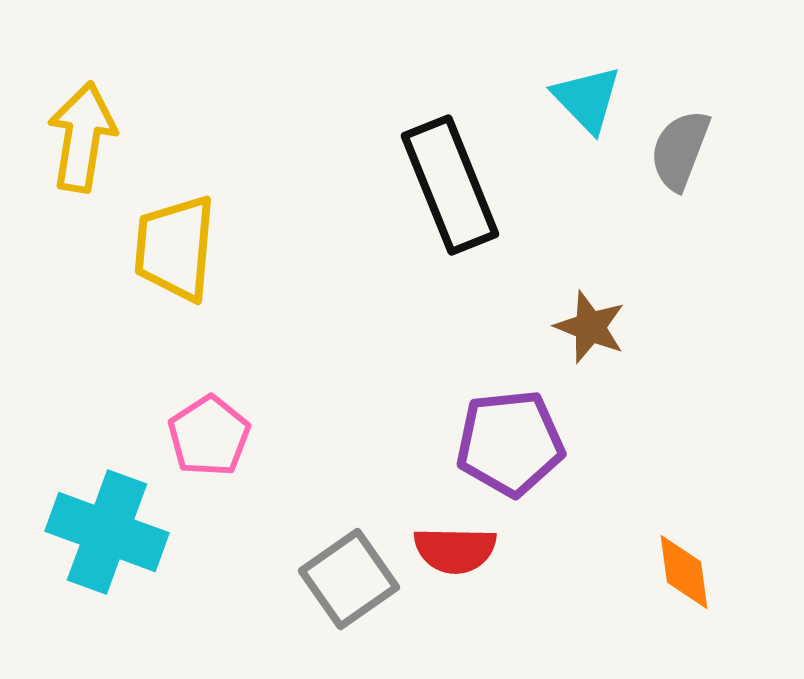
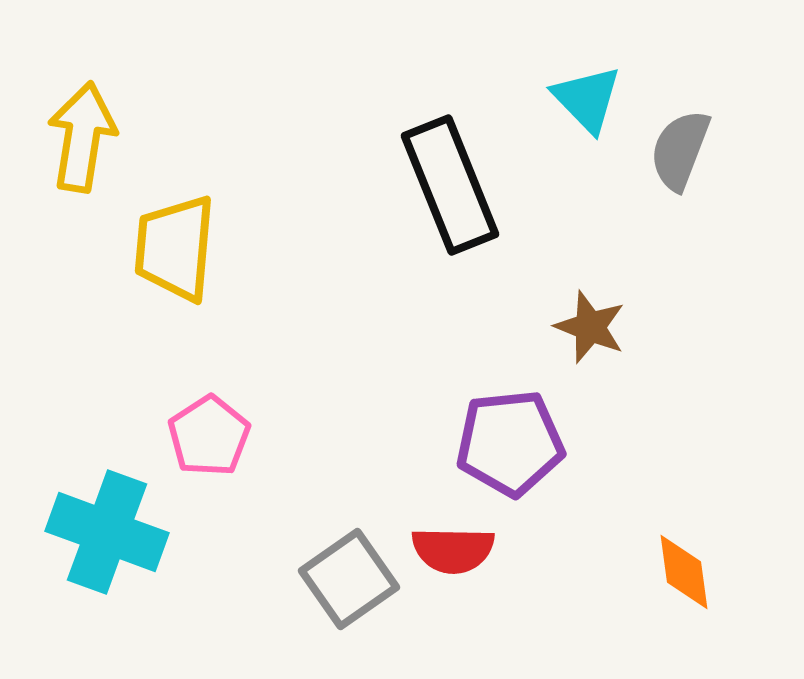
red semicircle: moved 2 px left
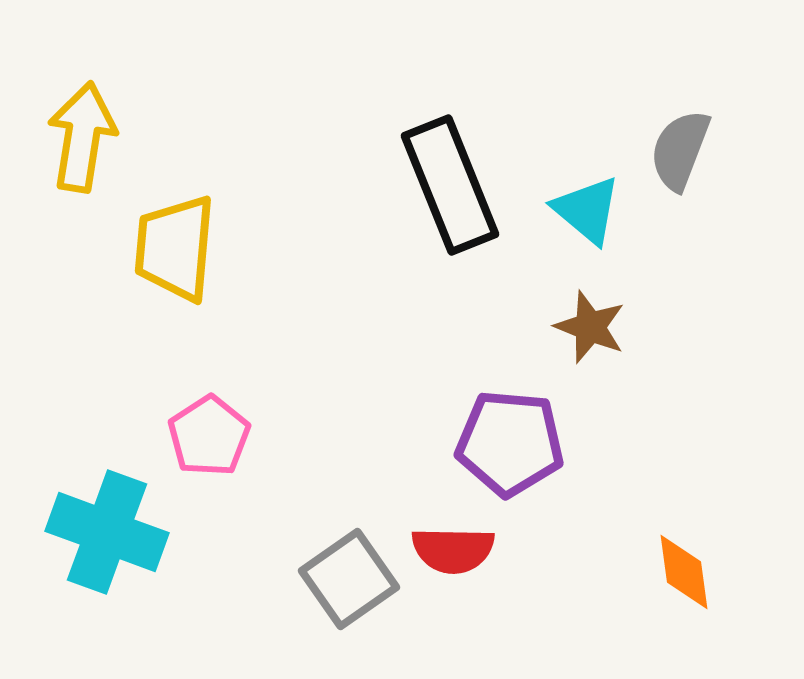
cyan triangle: moved 111 px down; rotated 6 degrees counterclockwise
purple pentagon: rotated 11 degrees clockwise
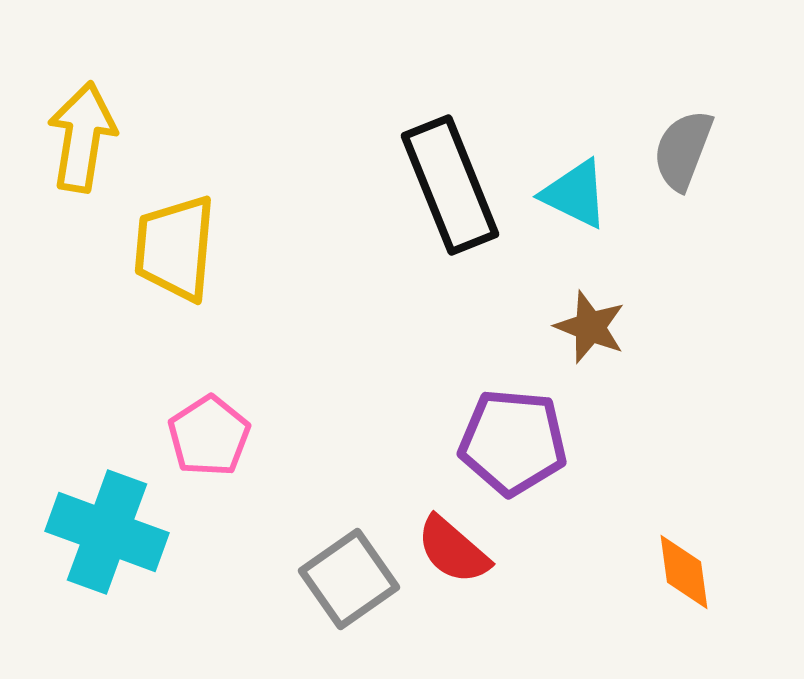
gray semicircle: moved 3 px right
cyan triangle: moved 12 px left, 16 px up; rotated 14 degrees counterclockwise
purple pentagon: moved 3 px right, 1 px up
red semicircle: rotated 40 degrees clockwise
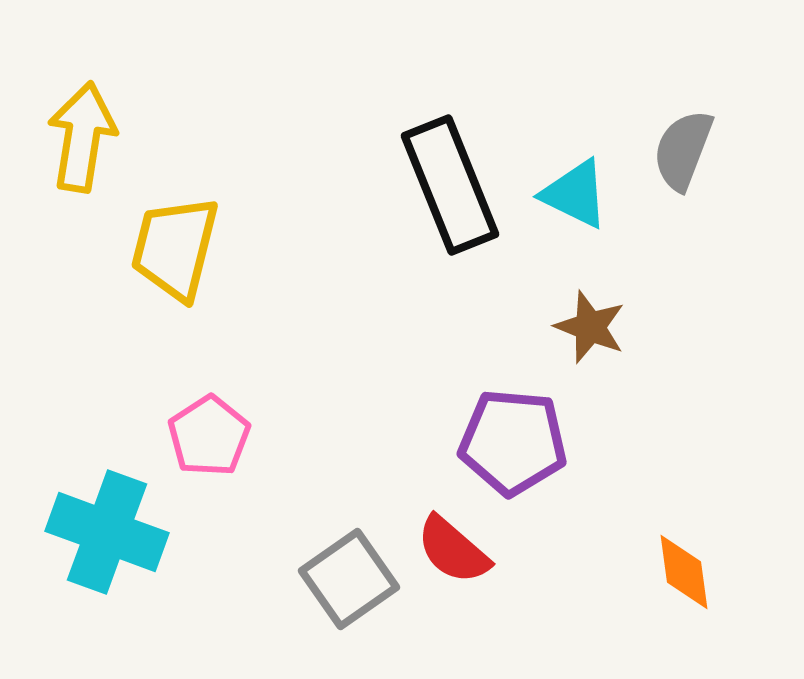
yellow trapezoid: rotated 9 degrees clockwise
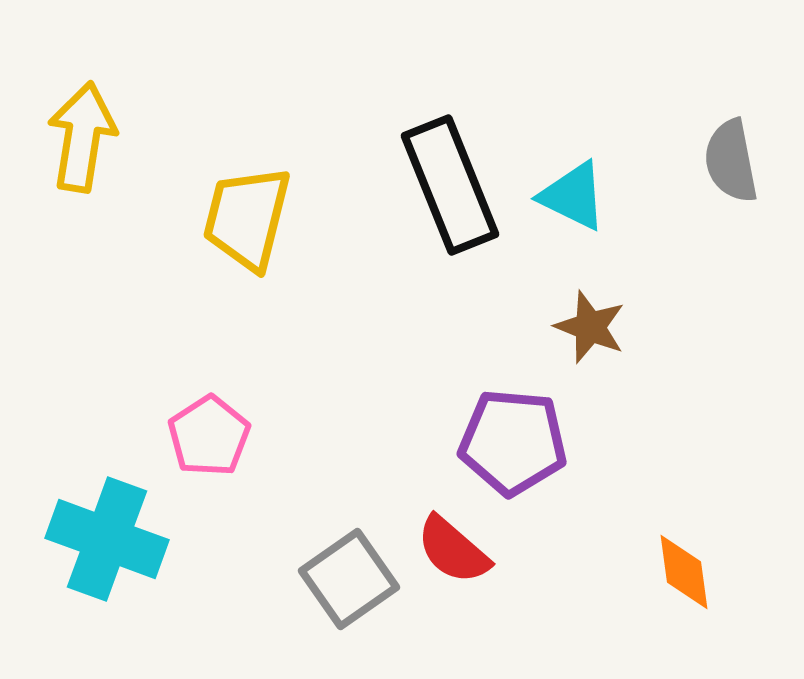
gray semicircle: moved 48 px right, 11 px down; rotated 32 degrees counterclockwise
cyan triangle: moved 2 px left, 2 px down
yellow trapezoid: moved 72 px right, 30 px up
cyan cross: moved 7 px down
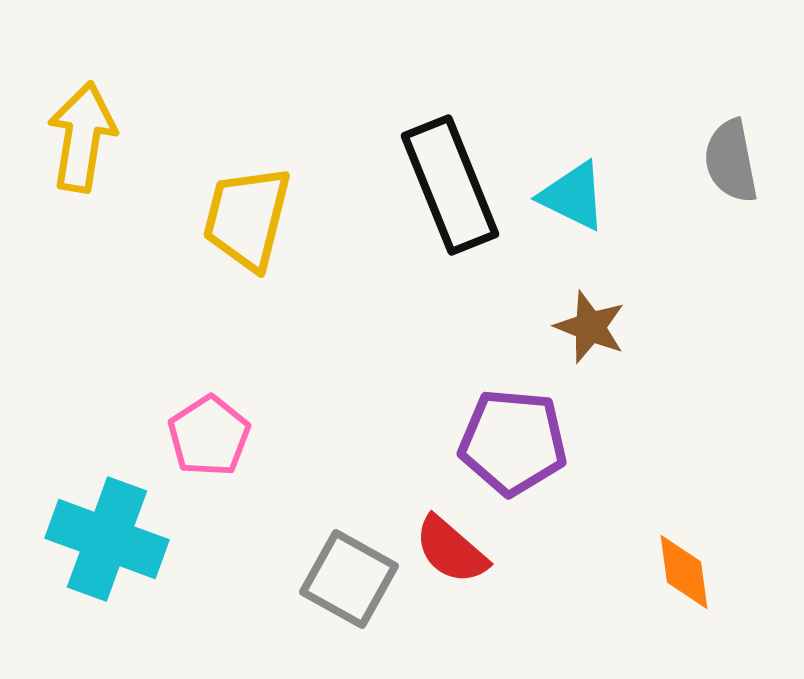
red semicircle: moved 2 px left
gray square: rotated 26 degrees counterclockwise
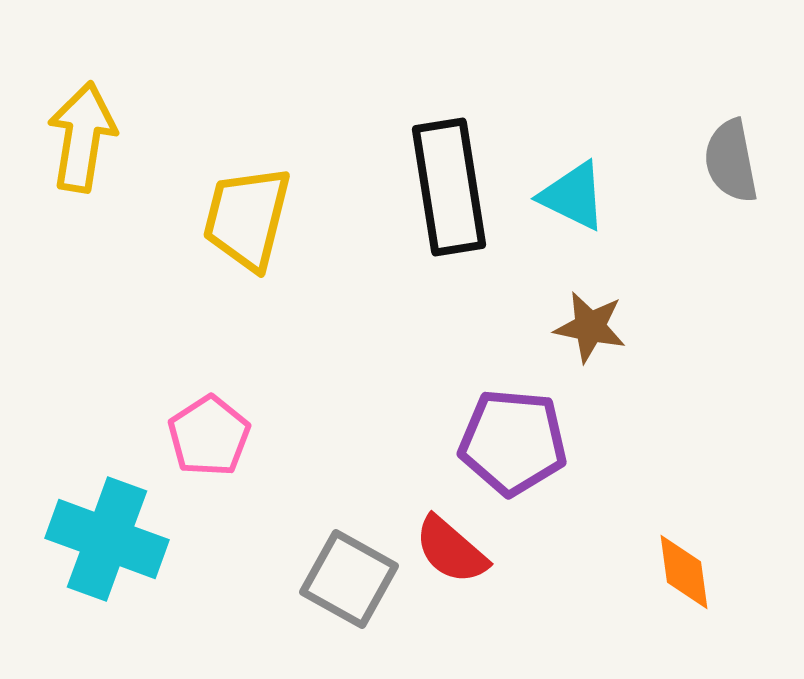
black rectangle: moved 1 px left, 2 px down; rotated 13 degrees clockwise
brown star: rotated 10 degrees counterclockwise
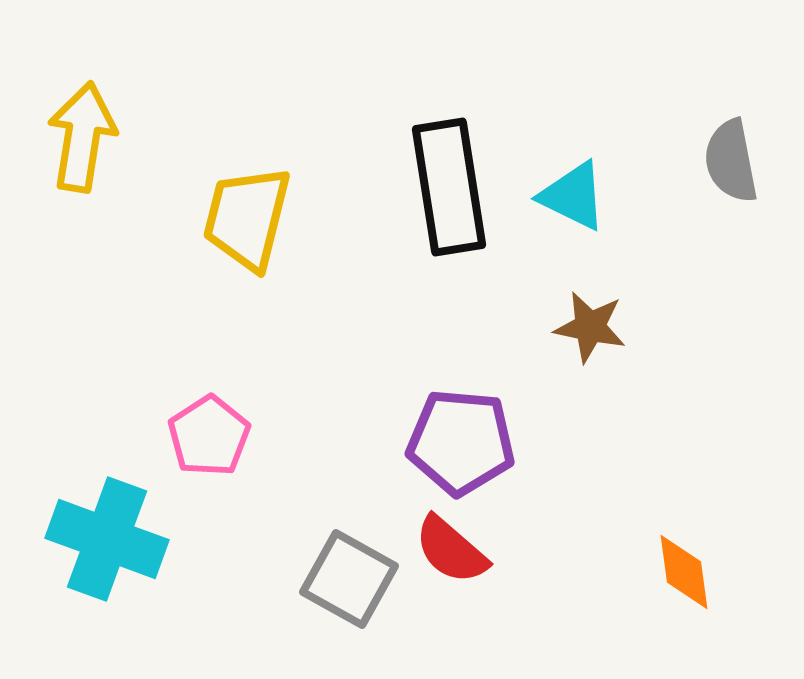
purple pentagon: moved 52 px left
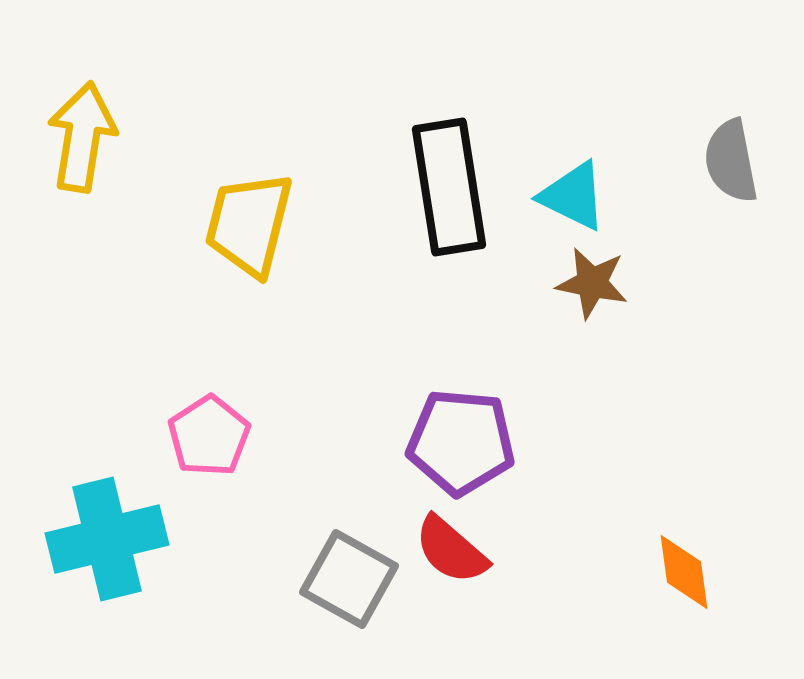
yellow trapezoid: moved 2 px right, 6 px down
brown star: moved 2 px right, 44 px up
cyan cross: rotated 34 degrees counterclockwise
